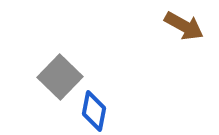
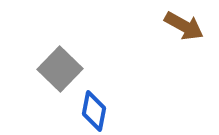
gray square: moved 8 px up
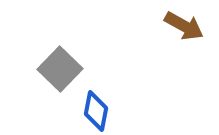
blue diamond: moved 2 px right
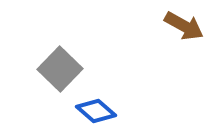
blue diamond: rotated 60 degrees counterclockwise
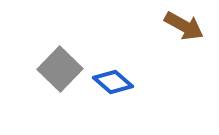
blue diamond: moved 17 px right, 29 px up
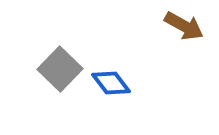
blue diamond: moved 2 px left, 1 px down; rotated 12 degrees clockwise
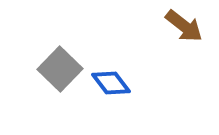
brown arrow: rotated 9 degrees clockwise
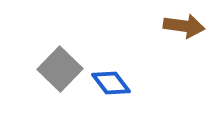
brown arrow: rotated 30 degrees counterclockwise
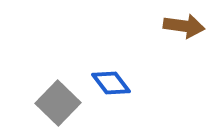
gray square: moved 2 px left, 34 px down
